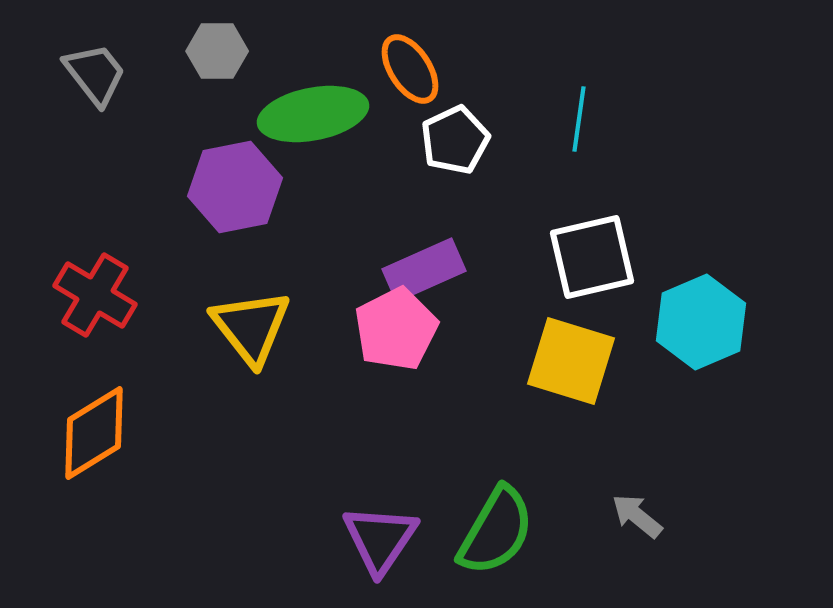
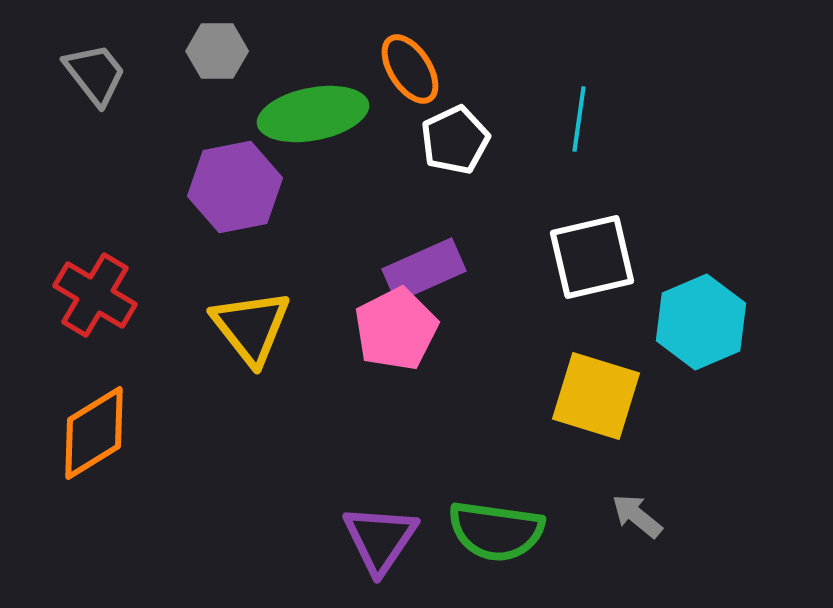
yellow square: moved 25 px right, 35 px down
green semicircle: rotated 68 degrees clockwise
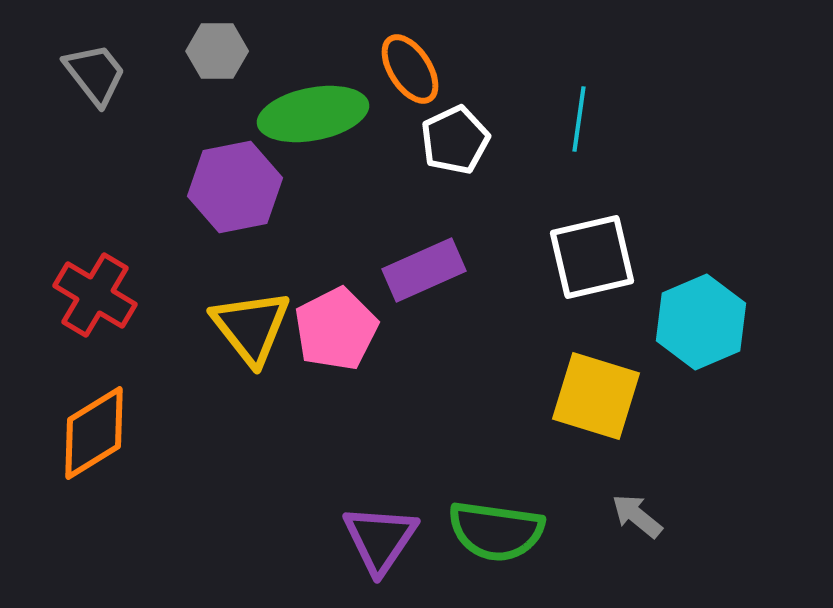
pink pentagon: moved 60 px left
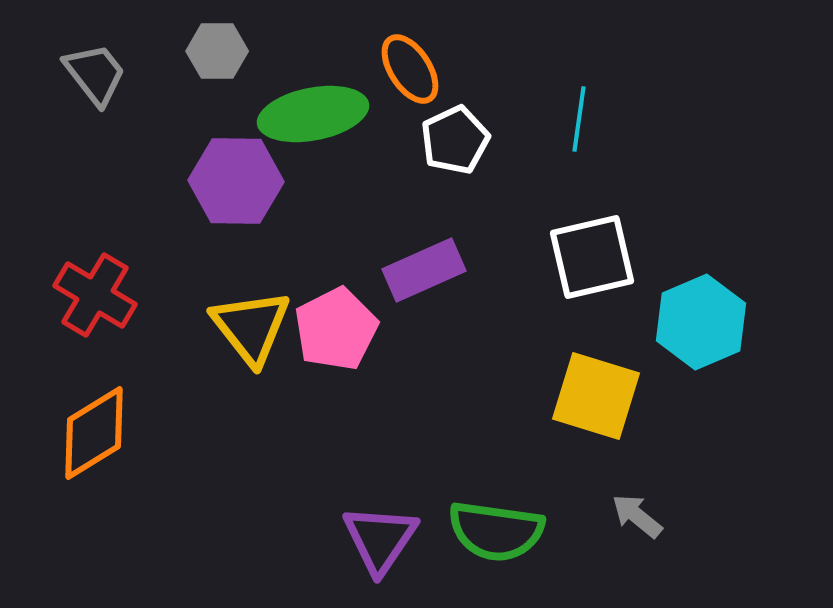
purple hexagon: moved 1 px right, 6 px up; rotated 12 degrees clockwise
